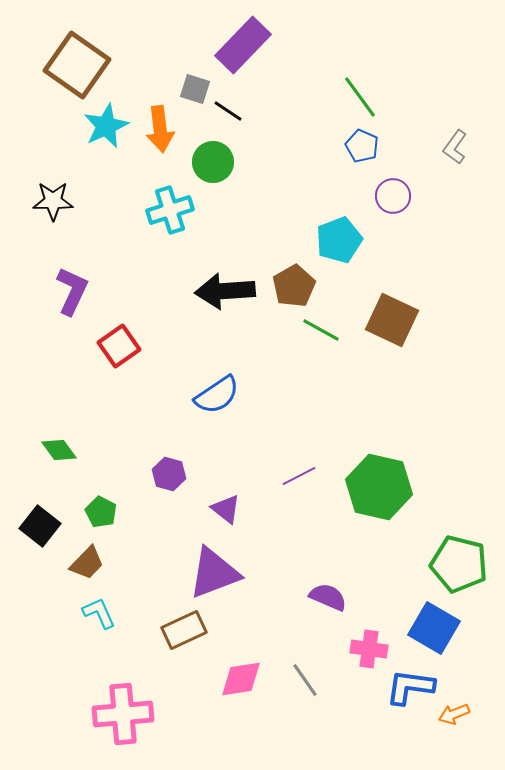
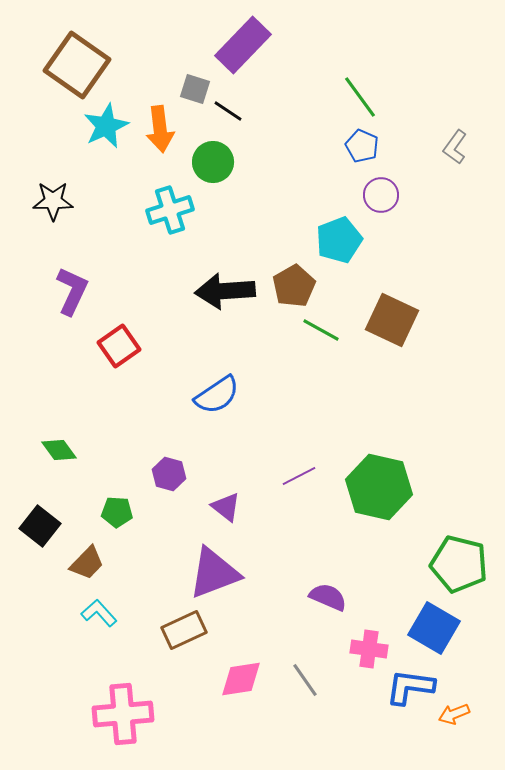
purple circle at (393, 196): moved 12 px left, 1 px up
purple triangle at (226, 509): moved 2 px up
green pentagon at (101, 512): moved 16 px right; rotated 24 degrees counterclockwise
cyan L-shape at (99, 613): rotated 18 degrees counterclockwise
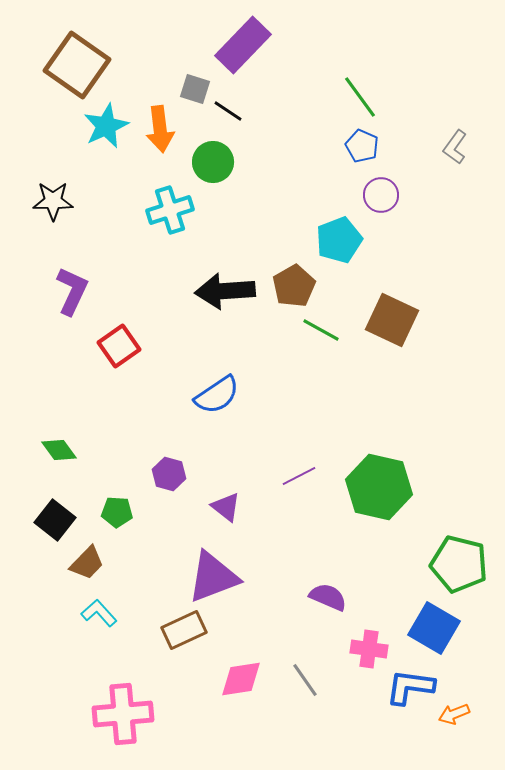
black square at (40, 526): moved 15 px right, 6 px up
purple triangle at (214, 573): moved 1 px left, 4 px down
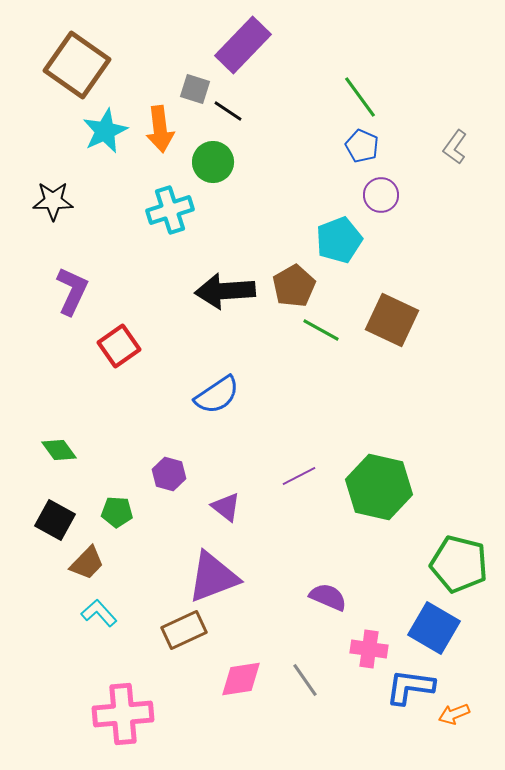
cyan star at (106, 126): moved 1 px left, 5 px down
black square at (55, 520): rotated 9 degrees counterclockwise
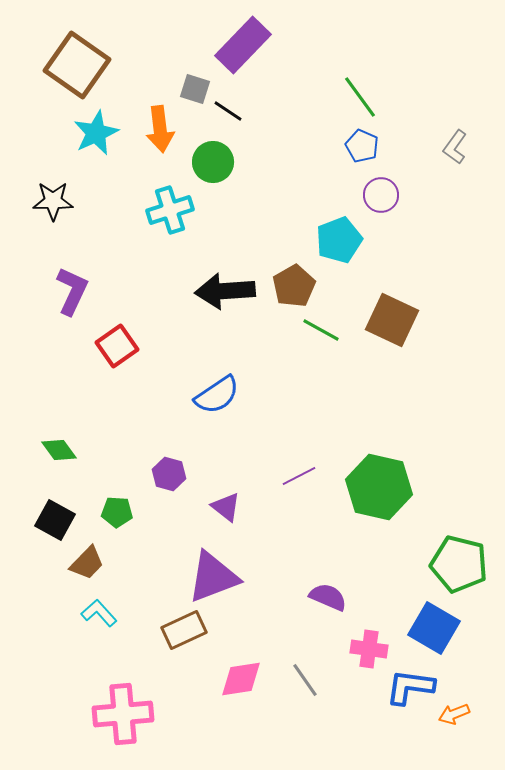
cyan star at (105, 131): moved 9 px left, 2 px down
red square at (119, 346): moved 2 px left
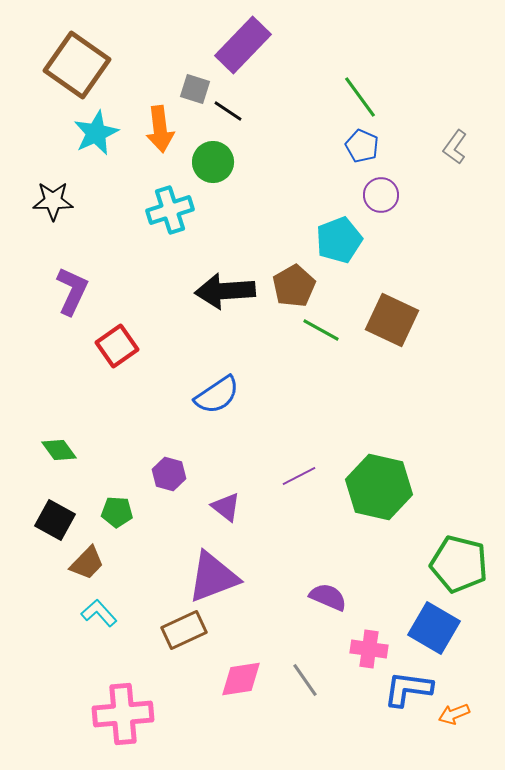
blue L-shape at (410, 687): moved 2 px left, 2 px down
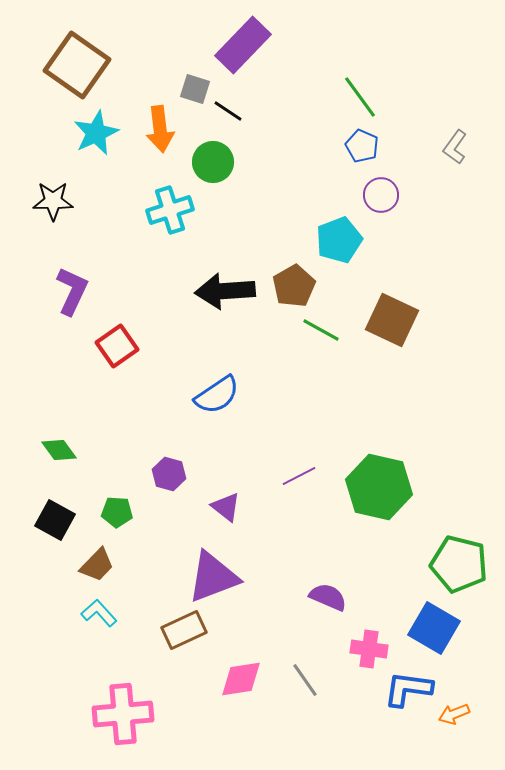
brown trapezoid at (87, 563): moved 10 px right, 2 px down
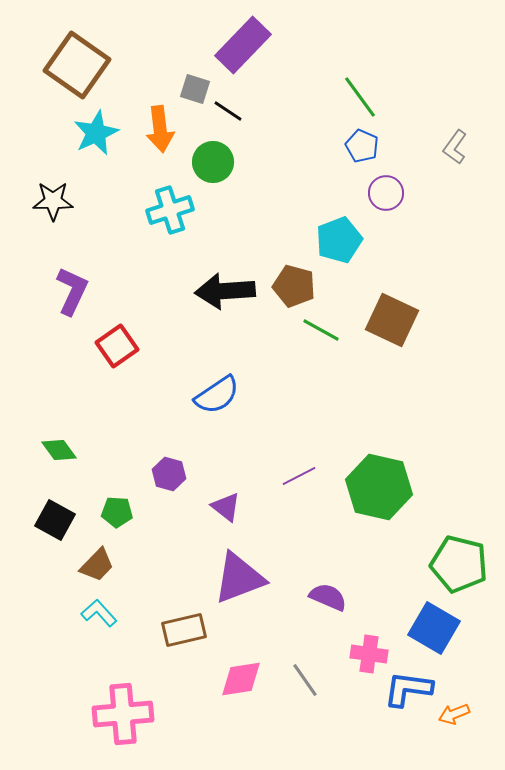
purple circle at (381, 195): moved 5 px right, 2 px up
brown pentagon at (294, 286): rotated 27 degrees counterclockwise
purple triangle at (213, 577): moved 26 px right, 1 px down
brown rectangle at (184, 630): rotated 12 degrees clockwise
pink cross at (369, 649): moved 5 px down
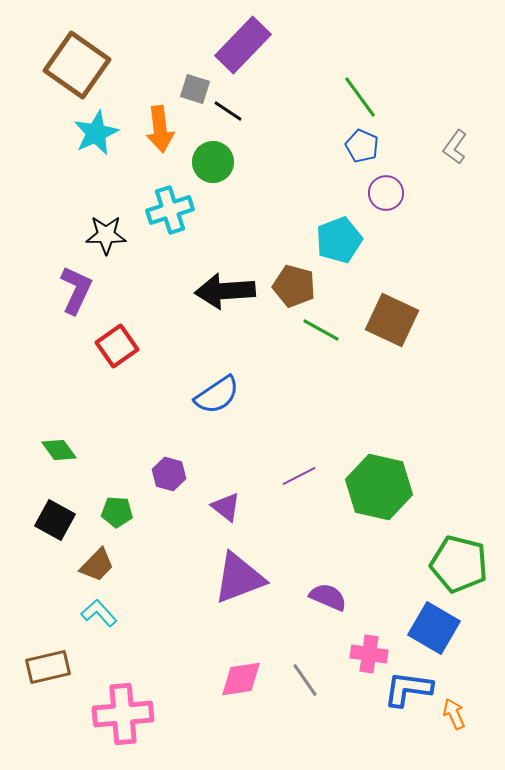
black star at (53, 201): moved 53 px right, 34 px down
purple L-shape at (72, 291): moved 4 px right, 1 px up
brown rectangle at (184, 630): moved 136 px left, 37 px down
orange arrow at (454, 714): rotated 88 degrees clockwise
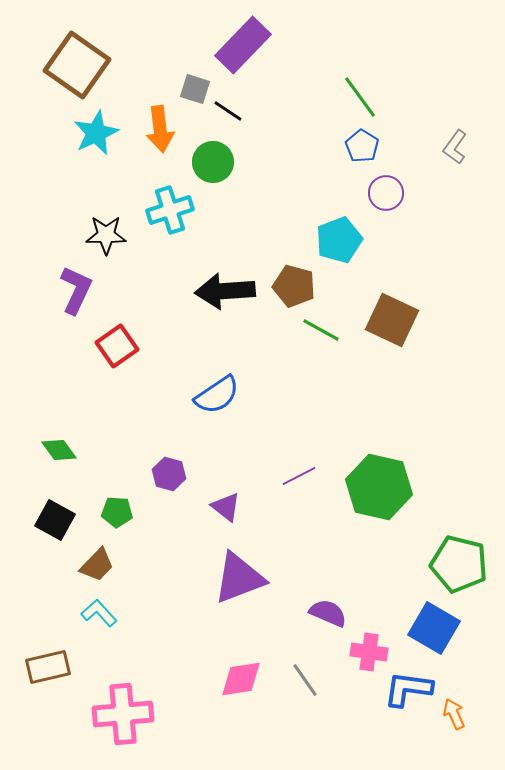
blue pentagon at (362, 146): rotated 8 degrees clockwise
purple semicircle at (328, 597): moved 16 px down
pink cross at (369, 654): moved 2 px up
